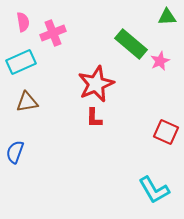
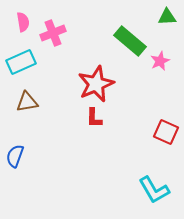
green rectangle: moved 1 px left, 3 px up
blue semicircle: moved 4 px down
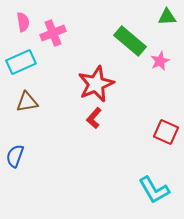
red L-shape: rotated 40 degrees clockwise
